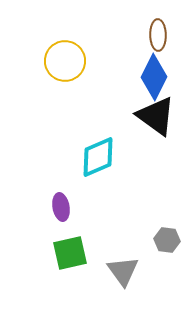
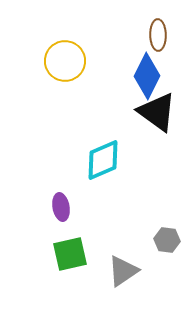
blue diamond: moved 7 px left, 1 px up
black triangle: moved 1 px right, 4 px up
cyan diamond: moved 5 px right, 3 px down
green square: moved 1 px down
gray triangle: rotated 32 degrees clockwise
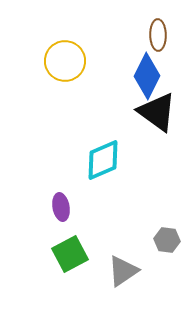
green square: rotated 15 degrees counterclockwise
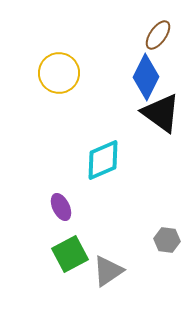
brown ellipse: rotated 36 degrees clockwise
yellow circle: moved 6 px left, 12 px down
blue diamond: moved 1 px left, 1 px down
black triangle: moved 4 px right, 1 px down
purple ellipse: rotated 16 degrees counterclockwise
gray triangle: moved 15 px left
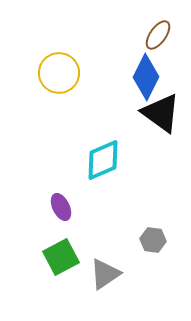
gray hexagon: moved 14 px left
green square: moved 9 px left, 3 px down
gray triangle: moved 3 px left, 3 px down
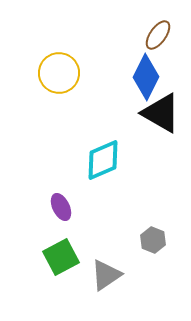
black triangle: rotated 6 degrees counterclockwise
gray hexagon: rotated 15 degrees clockwise
gray triangle: moved 1 px right, 1 px down
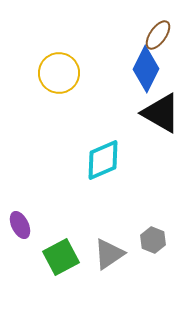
blue diamond: moved 8 px up
purple ellipse: moved 41 px left, 18 px down
gray triangle: moved 3 px right, 21 px up
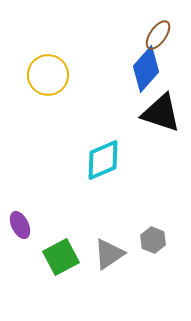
blue diamond: rotated 15 degrees clockwise
yellow circle: moved 11 px left, 2 px down
black triangle: rotated 12 degrees counterclockwise
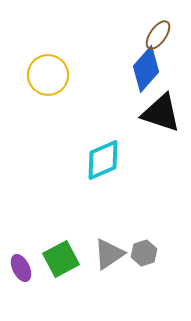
purple ellipse: moved 1 px right, 43 px down
gray hexagon: moved 9 px left, 13 px down; rotated 20 degrees clockwise
green square: moved 2 px down
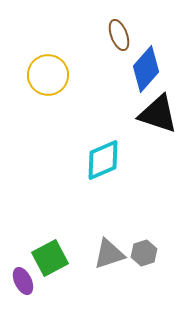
brown ellipse: moved 39 px left; rotated 56 degrees counterclockwise
black triangle: moved 3 px left, 1 px down
gray triangle: rotated 16 degrees clockwise
green square: moved 11 px left, 1 px up
purple ellipse: moved 2 px right, 13 px down
